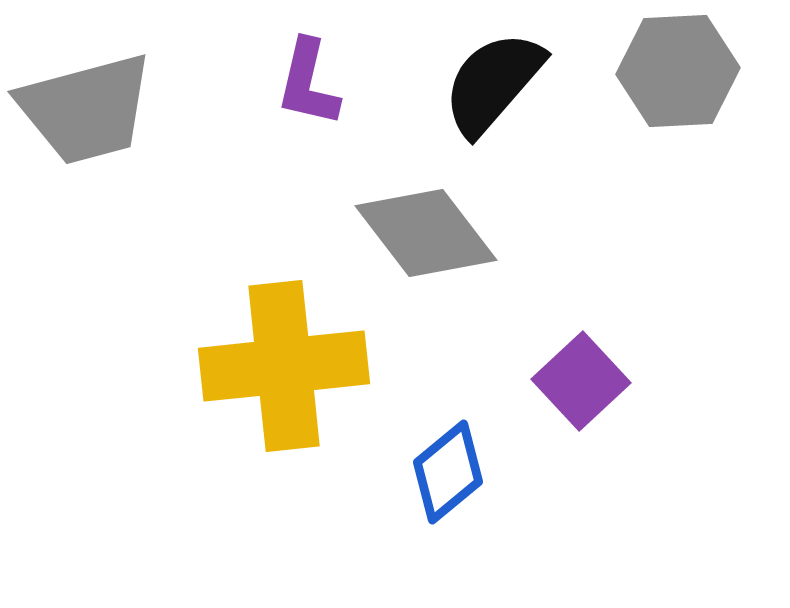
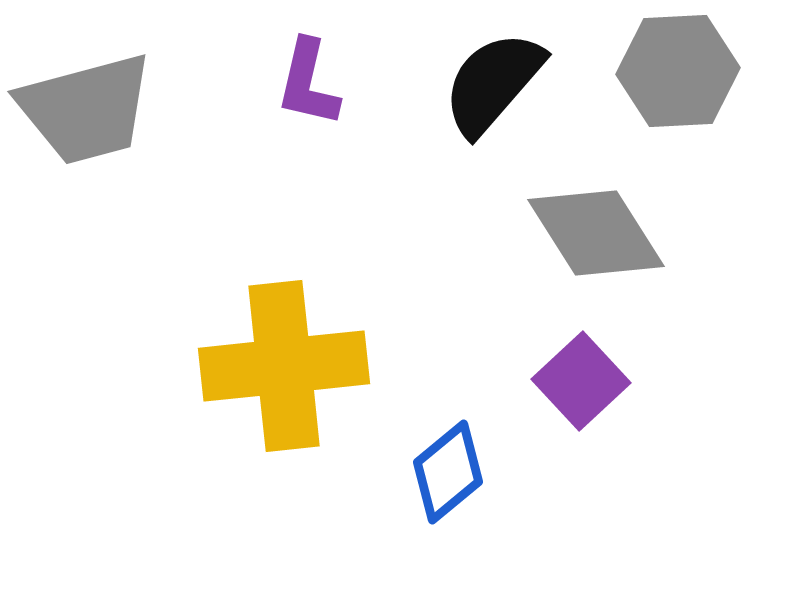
gray diamond: moved 170 px right; rotated 5 degrees clockwise
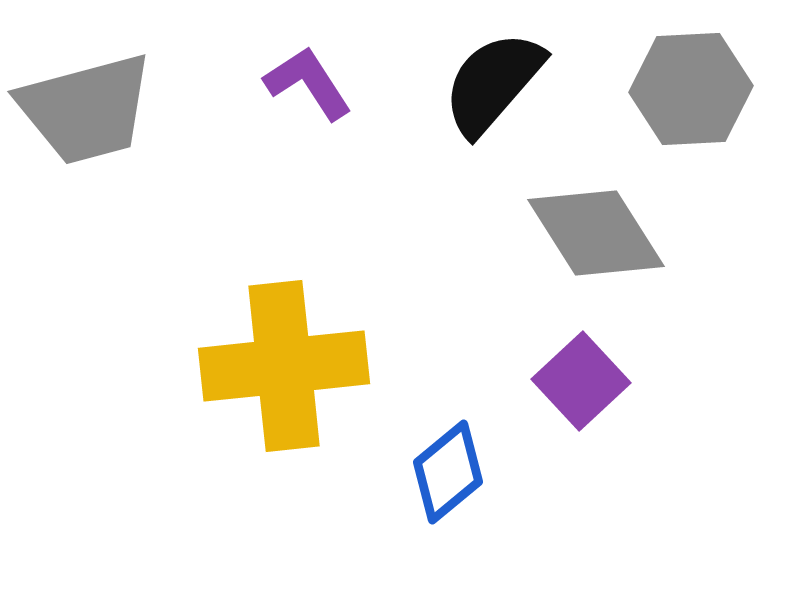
gray hexagon: moved 13 px right, 18 px down
purple L-shape: rotated 134 degrees clockwise
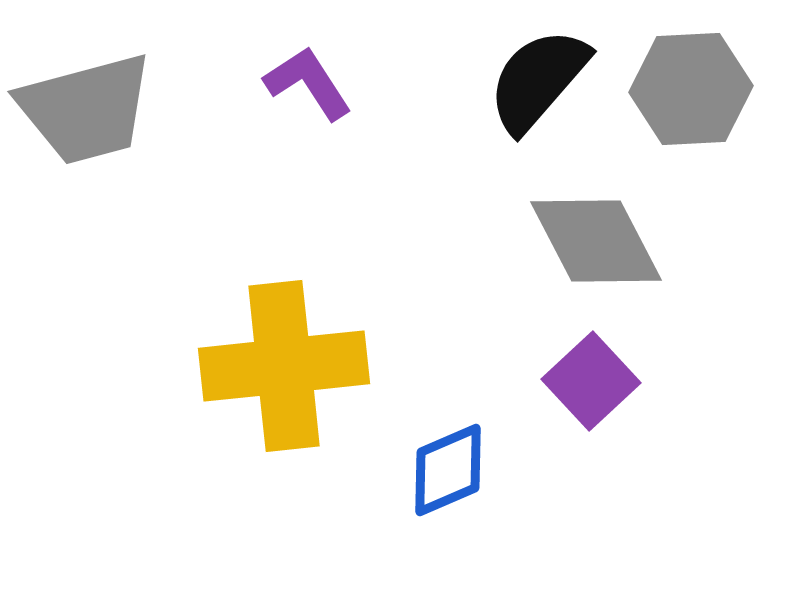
black semicircle: moved 45 px right, 3 px up
gray diamond: moved 8 px down; rotated 5 degrees clockwise
purple square: moved 10 px right
blue diamond: moved 2 px up; rotated 16 degrees clockwise
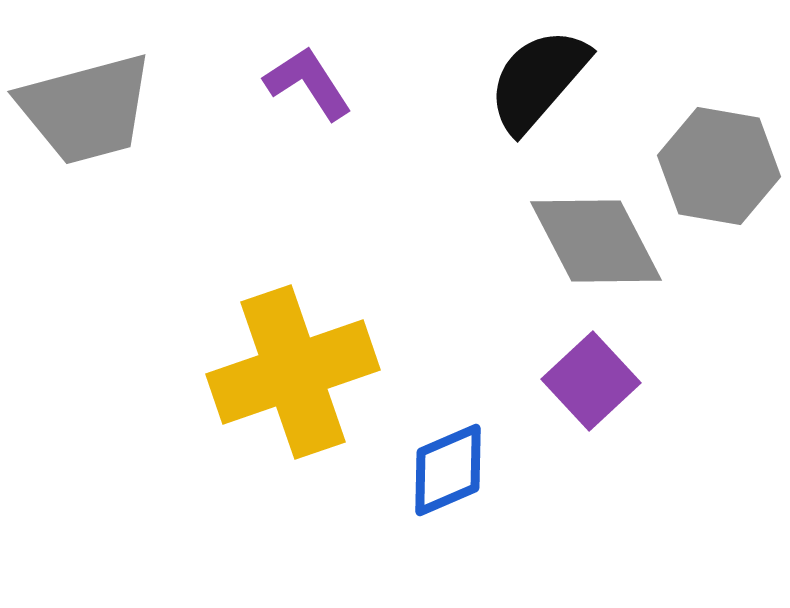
gray hexagon: moved 28 px right, 77 px down; rotated 13 degrees clockwise
yellow cross: moved 9 px right, 6 px down; rotated 13 degrees counterclockwise
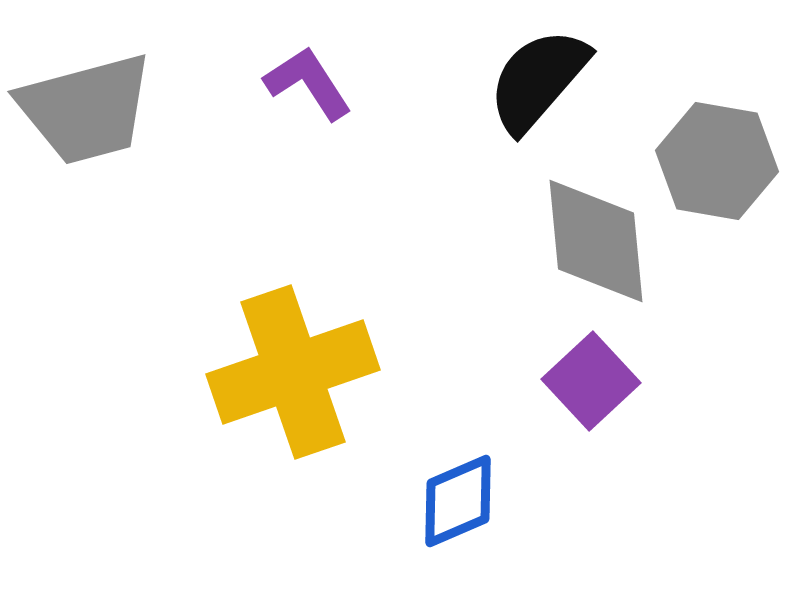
gray hexagon: moved 2 px left, 5 px up
gray diamond: rotated 22 degrees clockwise
blue diamond: moved 10 px right, 31 px down
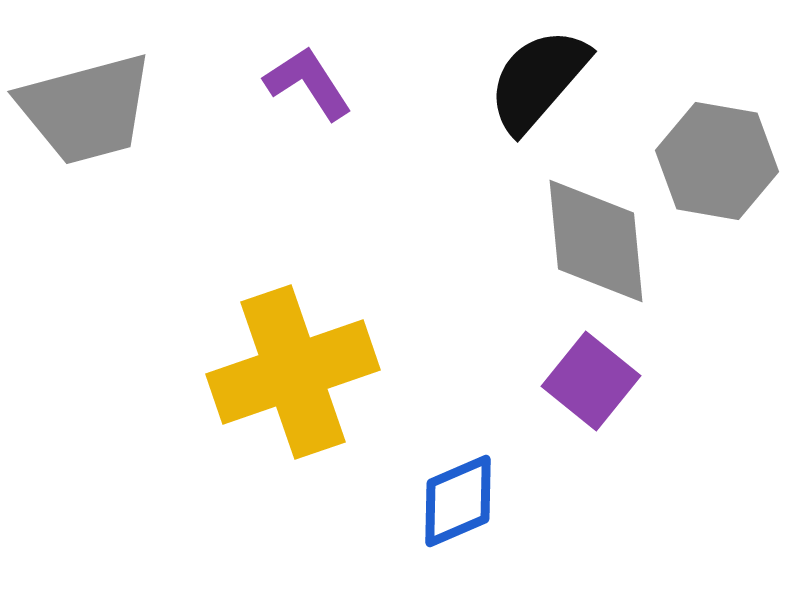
purple square: rotated 8 degrees counterclockwise
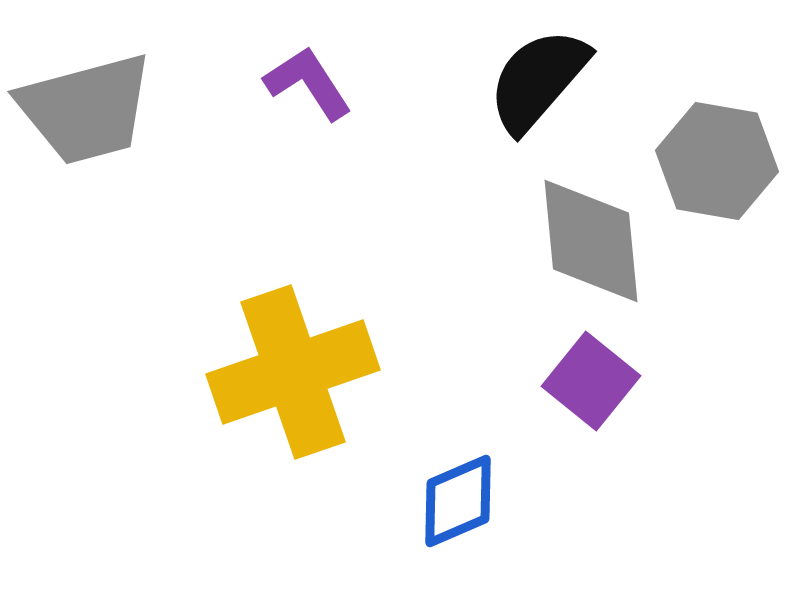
gray diamond: moved 5 px left
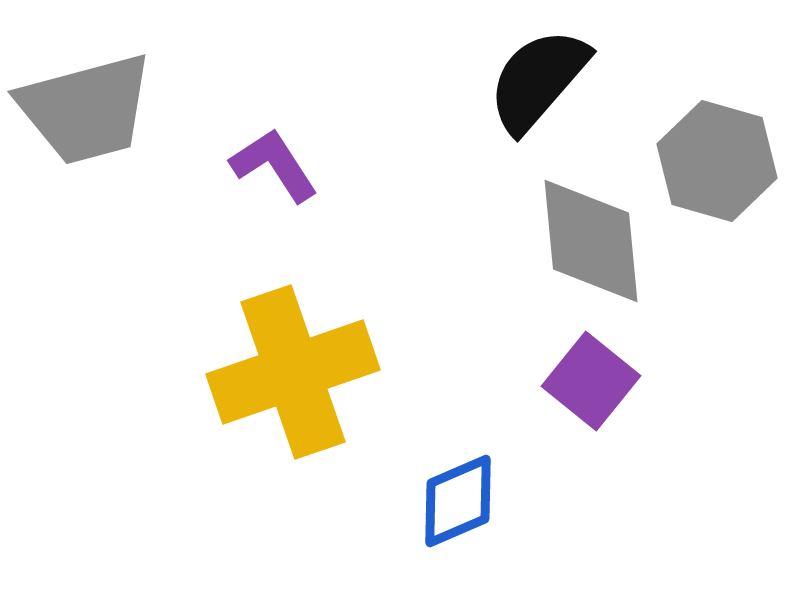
purple L-shape: moved 34 px left, 82 px down
gray hexagon: rotated 6 degrees clockwise
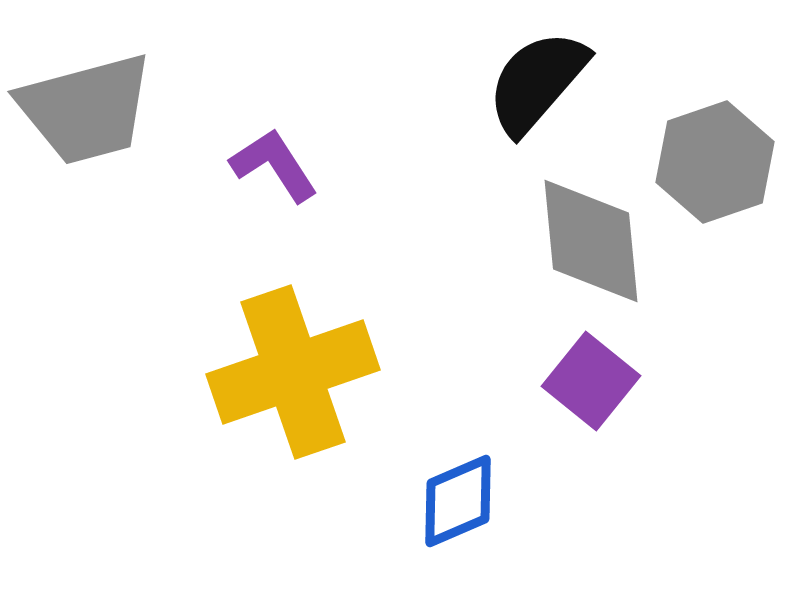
black semicircle: moved 1 px left, 2 px down
gray hexagon: moved 2 px left, 1 px down; rotated 25 degrees clockwise
